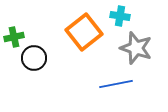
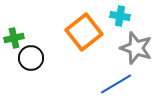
green cross: moved 1 px down
black circle: moved 3 px left
blue line: rotated 20 degrees counterclockwise
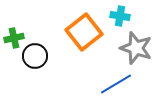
black circle: moved 4 px right, 2 px up
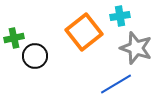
cyan cross: rotated 18 degrees counterclockwise
